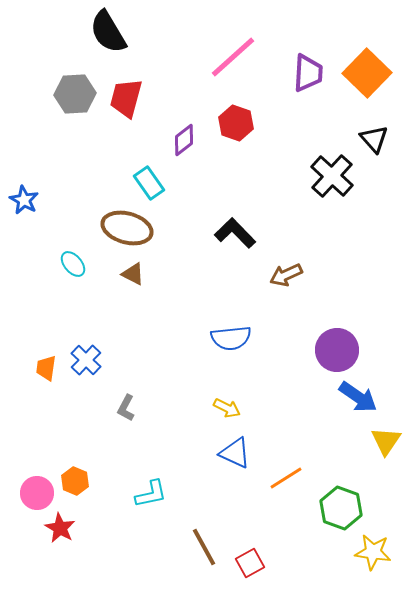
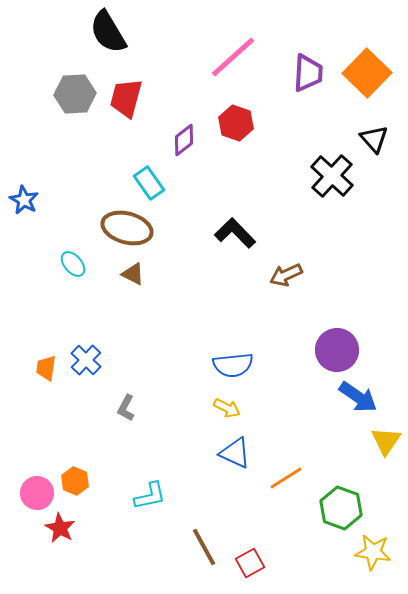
blue semicircle: moved 2 px right, 27 px down
cyan L-shape: moved 1 px left, 2 px down
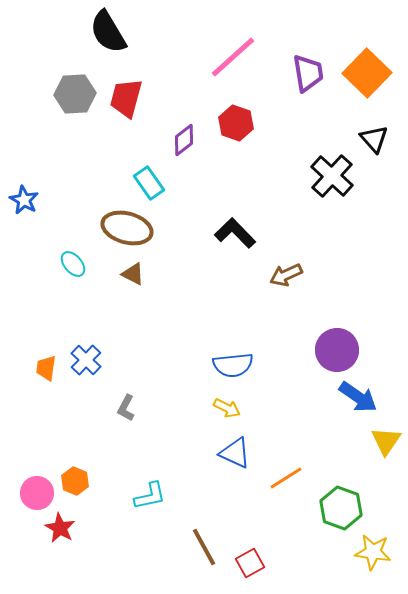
purple trapezoid: rotated 12 degrees counterclockwise
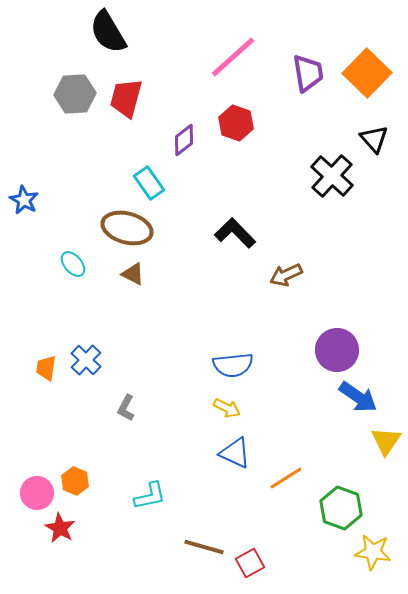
brown line: rotated 45 degrees counterclockwise
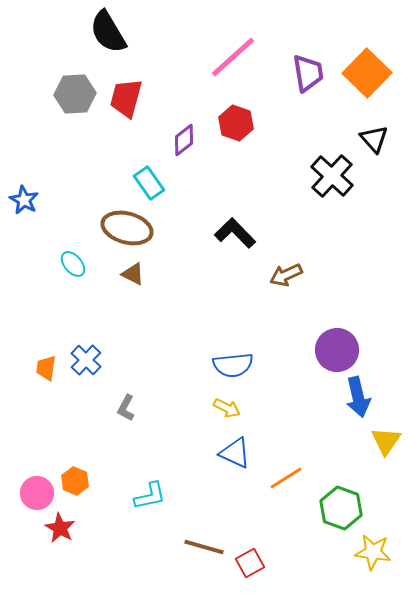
blue arrow: rotated 42 degrees clockwise
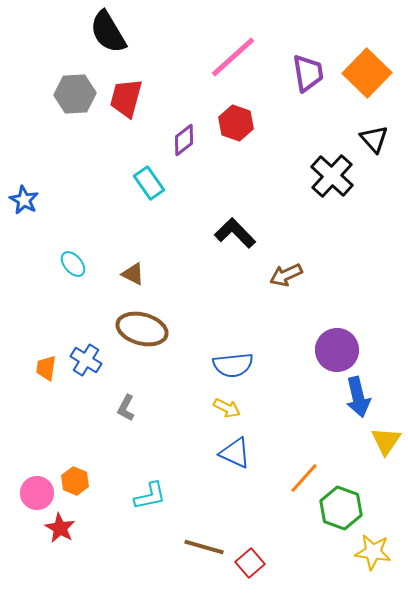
brown ellipse: moved 15 px right, 101 px down
blue cross: rotated 12 degrees counterclockwise
orange line: moved 18 px right; rotated 16 degrees counterclockwise
red square: rotated 12 degrees counterclockwise
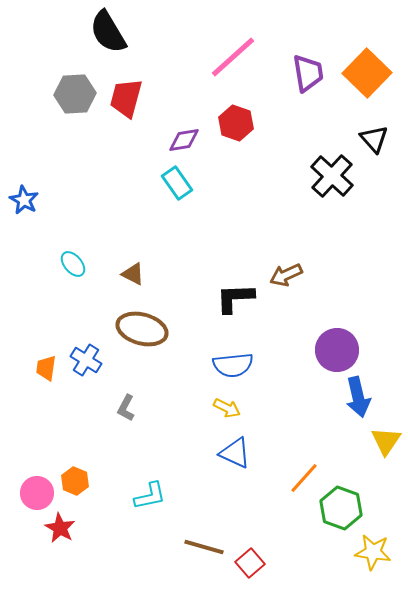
purple diamond: rotated 28 degrees clockwise
cyan rectangle: moved 28 px right
black L-shape: moved 65 px down; rotated 48 degrees counterclockwise
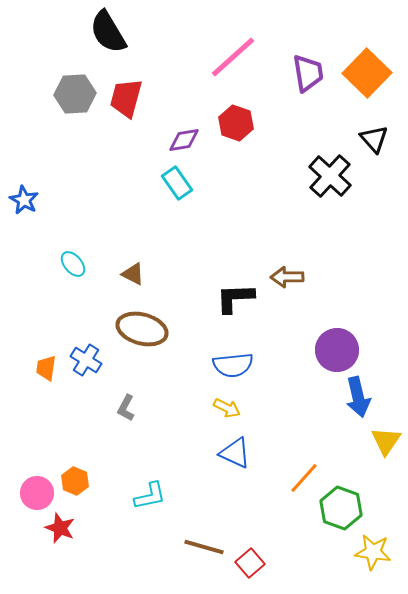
black cross: moved 2 px left
brown arrow: moved 1 px right, 2 px down; rotated 24 degrees clockwise
red star: rotated 8 degrees counterclockwise
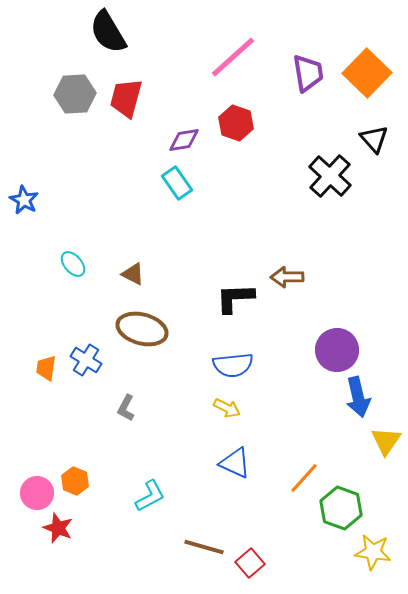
blue triangle: moved 10 px down
cyan L-shape: rotated 16 degrees counterclockwise
red star: moved 2 px left
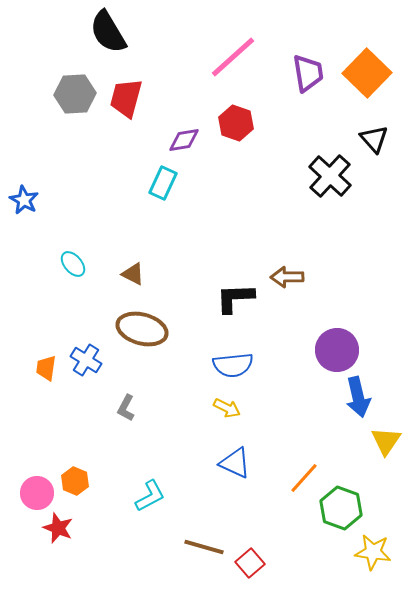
cyan rectangle: moved 14 px left; rotated 60 degrees clockwise
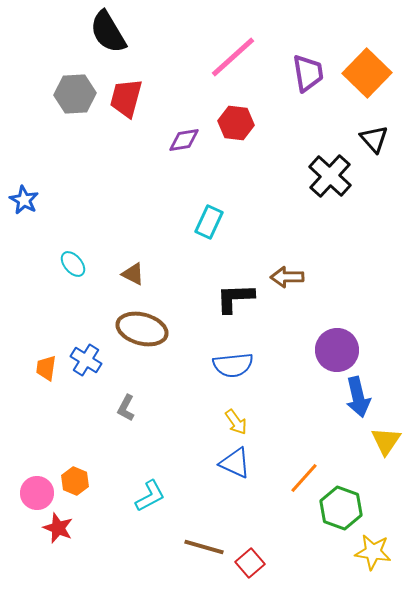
red hexagon: rotated 12 degrees counterclockwise
cyan rectangle: moved 46 px right, 39 px down
yellow arrow: moved 9 px right, 14 px down; rotated 28 degrees clockwise
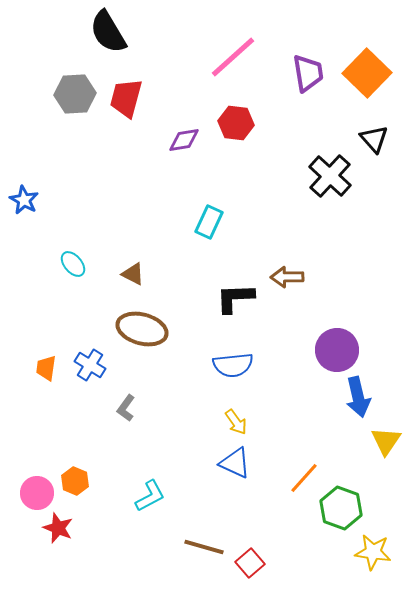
blue cross: moved 4 px right, 5 px down
gray L-shape: rotated 8 degrees clockwise
